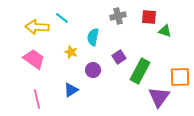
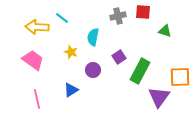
red square: moved 6 px left, 5 px up
pink trapezoid: moved 1 px left, 1 px down
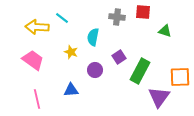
gray cross: moved 1 px left, 1 px down; rotated 21 degrees clockwise
purple circle: moved 2 px right
blue triangle: rotated 28 degrees clockwise
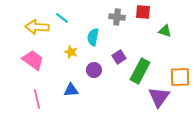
purple circle: moved 1 px left
